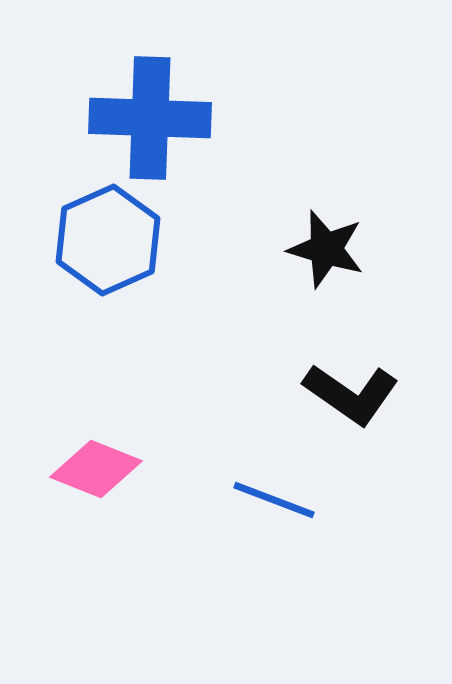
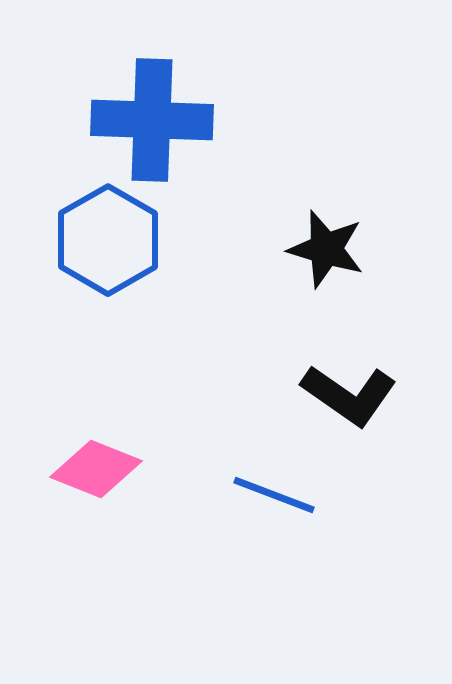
blue cross: moved 2 px right, 2 px down
blue hexagon: rotated 6 degrees counterclockwise
black L-shape: moved 2 px left, 1 px down
blue line: moved 5 px up
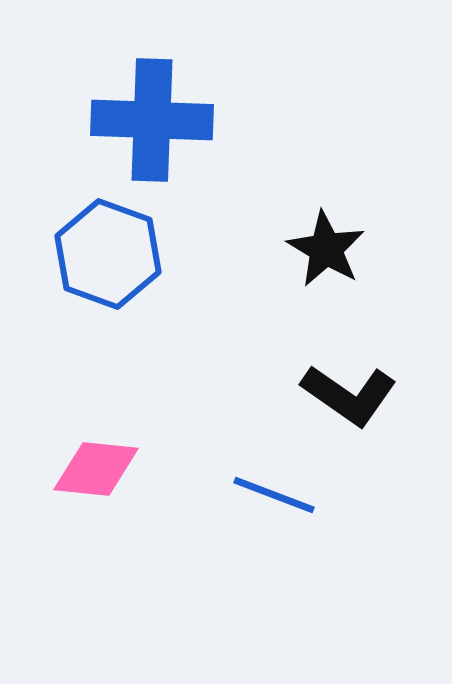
blue hexagon: moved 14 px down; rotated 10 degrees counterclockwise
black star: rotated 14 degrees clockwise
pink diamond: rotated 16 degrees counterclockwise
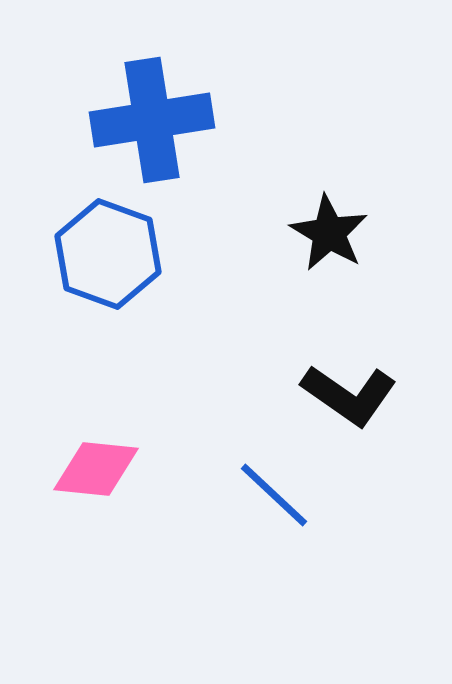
blue cross: rotated 11 degrees counterclockwise
black star: moved 3 px right, 16 px up
blue line: rotated 22 degrees clockwise
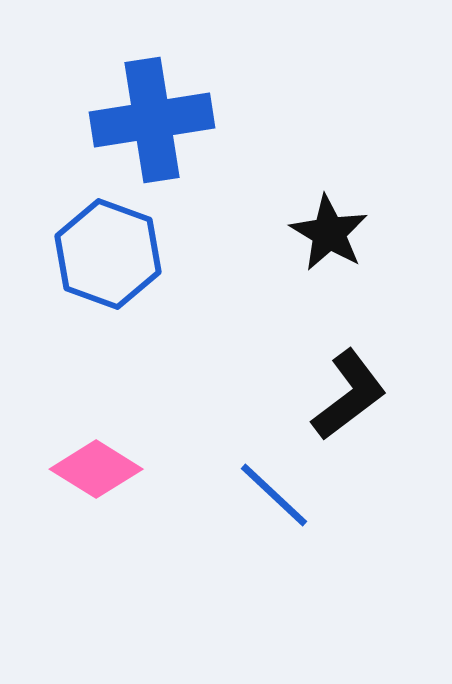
black L-shape: rotated 72 degrees counterclockwise
pink diamond: rotated 26 degrees clockwise
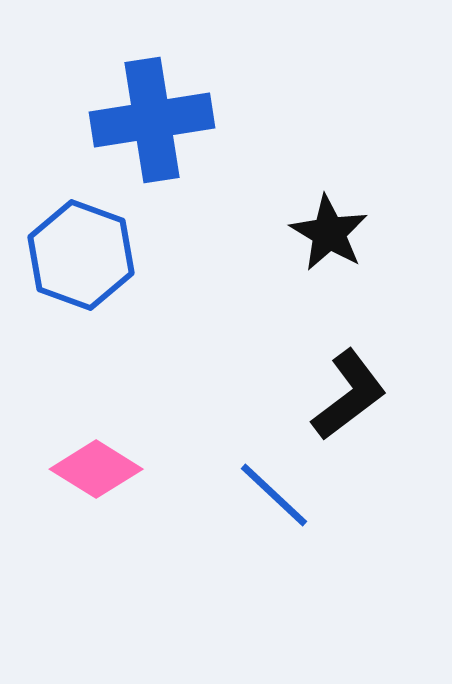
blue hexagon: moved 27 px left, 1 px down
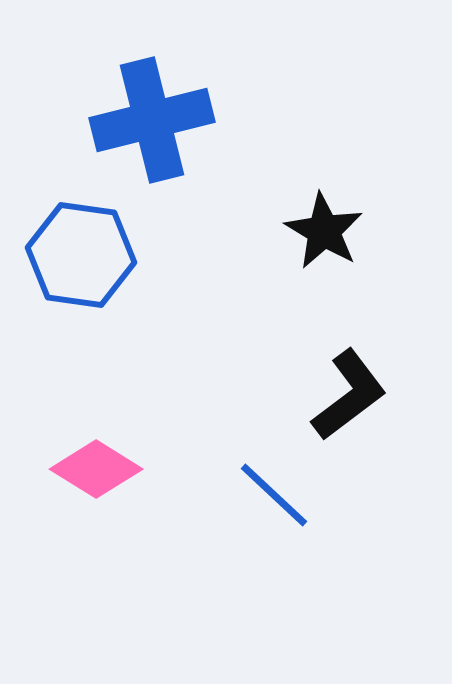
blue cross: rotated 5 degrees counterclockwise
black star: moved 5 px left, 2 px up
blue hexagon: rotated 12 degrees counterclockwise
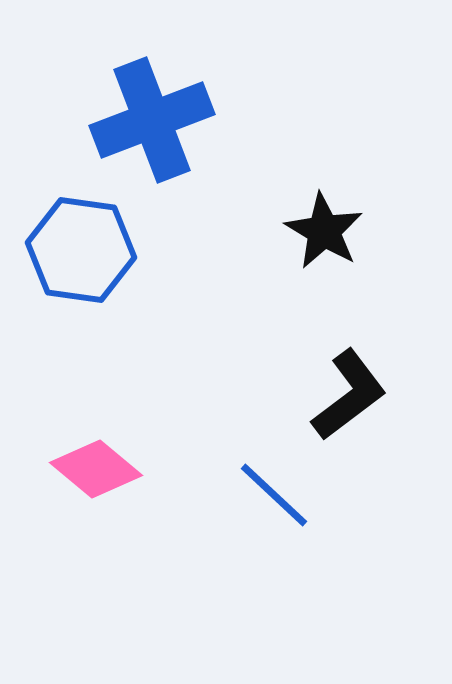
blue cross: rotated 7 degrees counterclockwise
blue hexagon: moved 5 px up
pink diamond: rotated 8 degrees clockwise
